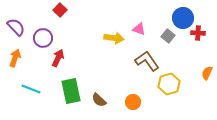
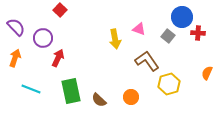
blue circle: moved 1 px left, 1 px up
yellow arrow: moved 1 px right, 1 px down; rotated 72 degrees clockwise
orange circle: moved 2 px left, 5 px up
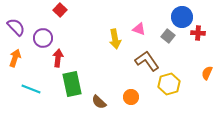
red arrow: rotated 18 degrees counterclockwise
green rectangle: moved 1 px right, 7 px up
brown semicircle: moved 2 px down
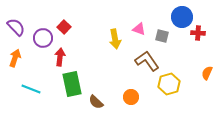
red square: moved 4 px right, 17 px down
gray square: moved 6 px left; rotated 24 degrees counterclockwise
red arrow: moved 2 px right, 1 px up
brown semicircle: moved 3 px left
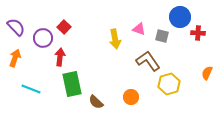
blue circle: moved 2 px left
brown L-shape: moved 1 px right
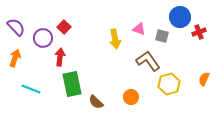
red cross: moved 1 px right, 1 px up; rotated 24 degrees counterclockwise
orange semicircle: moved 3 px left, 6 px down
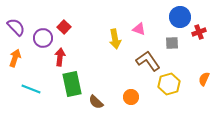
gray square: moved 10 px right, 7 px down; rotated 16 degrees counterclockwise
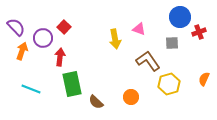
orange arrow: moved 7 px right, 7 px up
